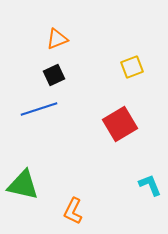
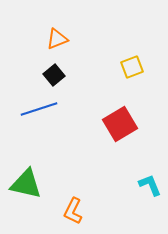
black square: rotated 15 degrees counterclockwise
green triangle: moved 3 px right, 1 px up
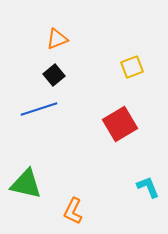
cyan L-shape: moved 2 px left, 2 px down
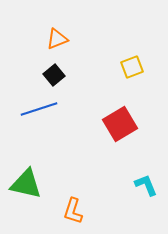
cyan L-shape: moved 2 px left, 2 px up
orange L-shape: rotated 8 degrees counterclockwise
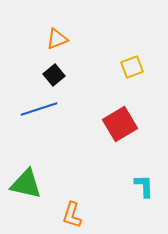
cyan L-shape: moved 2 px left, 1 px down; rotated 20 degrees clockwise
orange L-shape: moved 1 px left, 4 px down
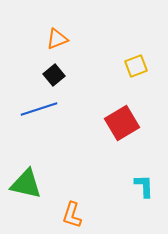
yellow square: moved 4 px right, 1 px up
red square: moved 2 px right, 1 px up
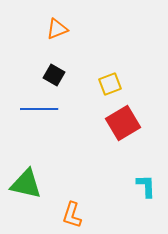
orange triangle: moved 10 px up
yellow square: moved 26 px left, 18 px down
black square: rotated 20 degrees counterclockwise
blue line: rotated 18 degrees clockwise
red square: moved 1 px right
cyan L-shape: moved 2 px right
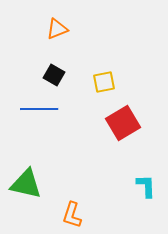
yellow square: moved 6 px left, 2 px up; rotated 10 degrees clockwise
